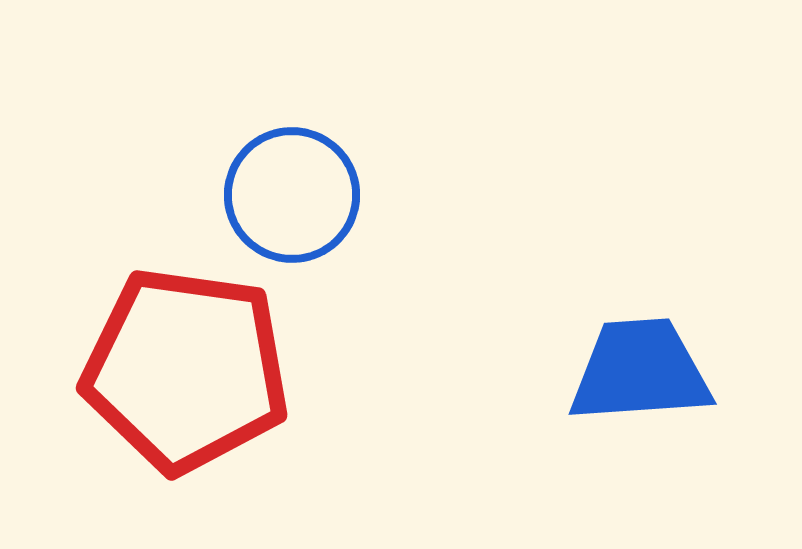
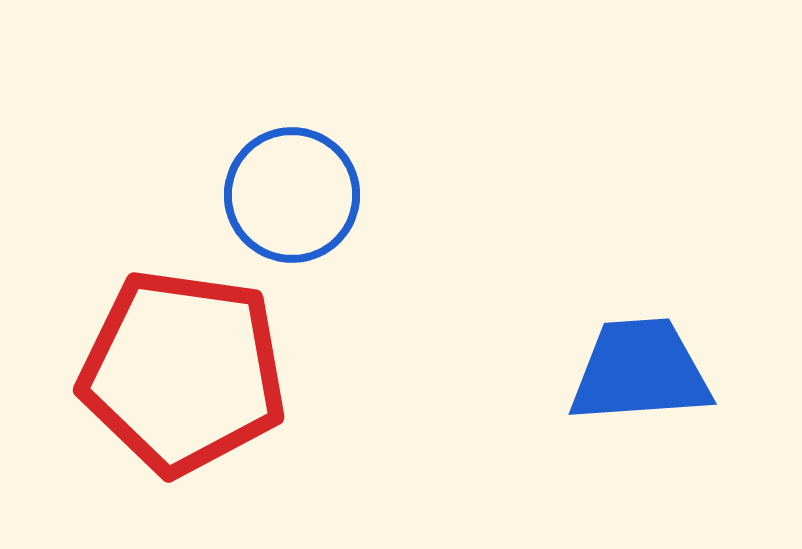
red pentagon: moved 3 px left, 2 px down
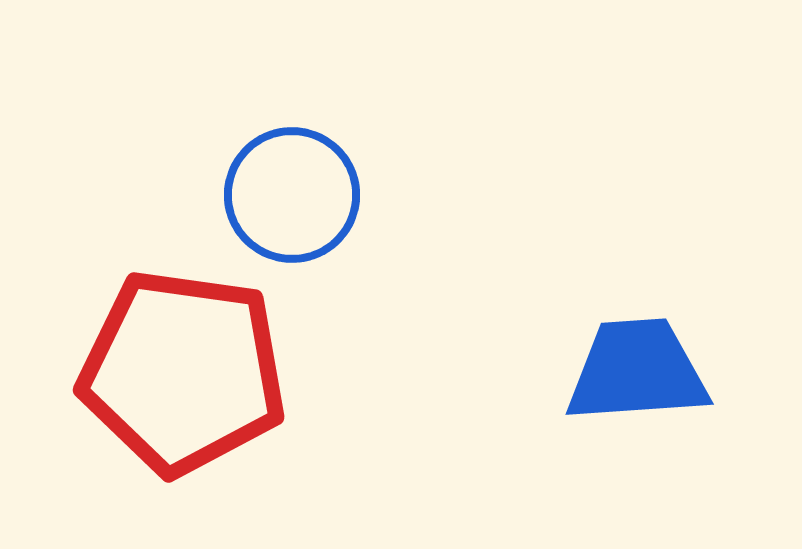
blue trapezoid: moved 3 px left
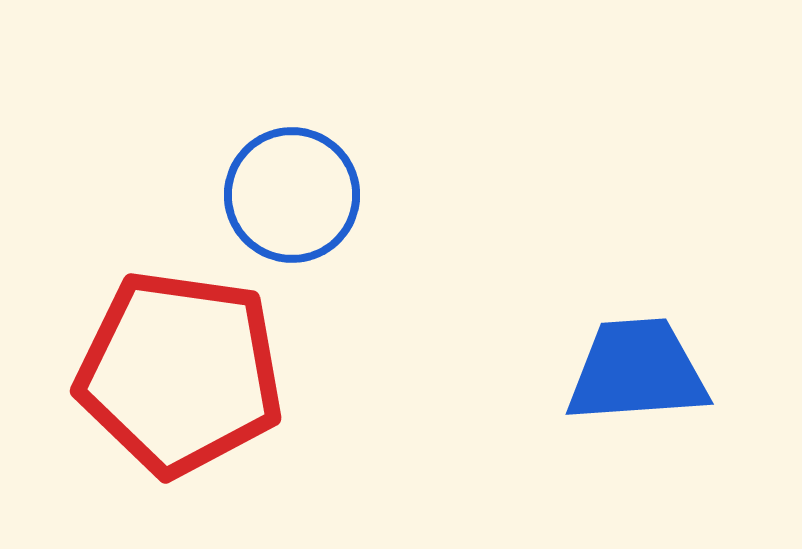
red pentagon: moved 3 px left, 1 px down
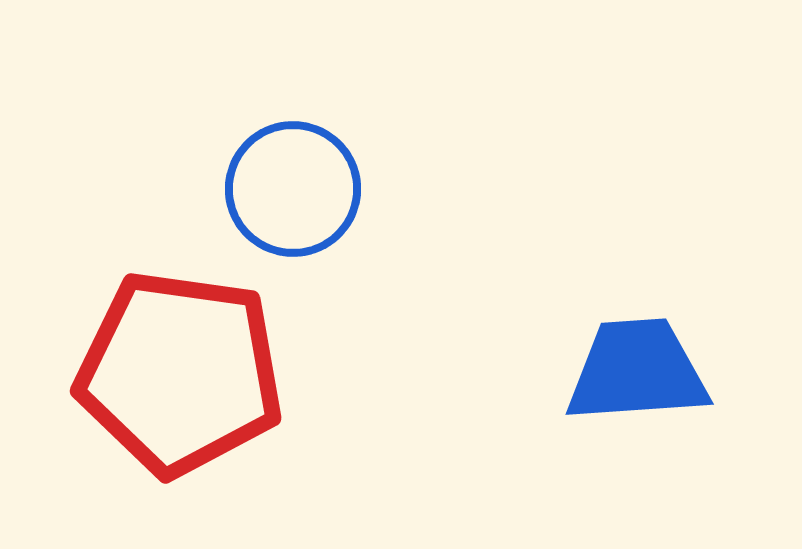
blue circle: moved 1 px right, 6 px up
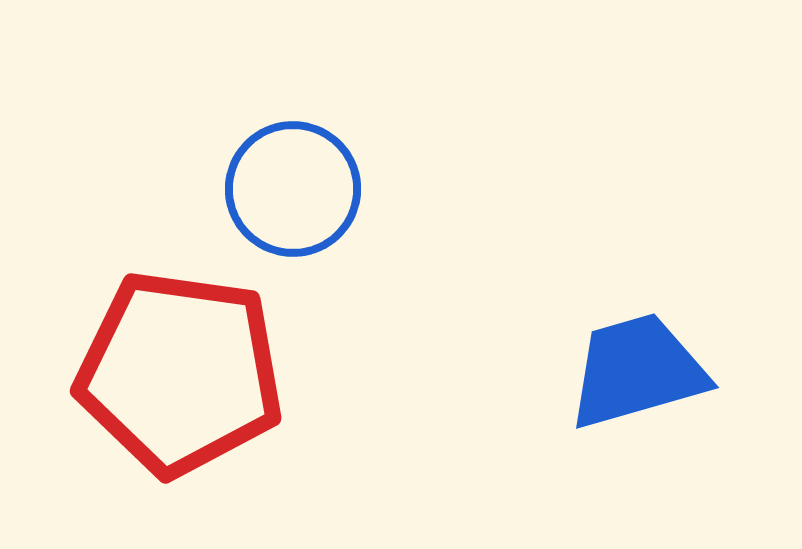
blue trapezoid: rotated 12 degrees counterclockwise
